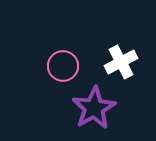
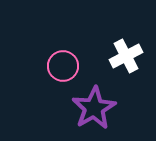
white cross: moved 5 px right, 6 px up
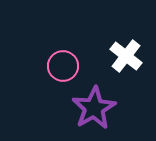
white cross: rotated 24 degrees counterclockwise
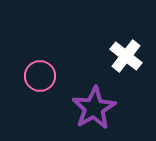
pink circle: moved 23 px left, 10 px down
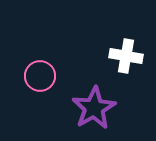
white cross: rotated 28 degrees counterclockwise
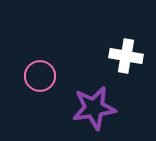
purple star: rotated 21 degrees clockwise
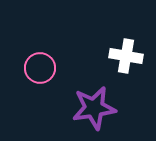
pink circle: moved 8 px up
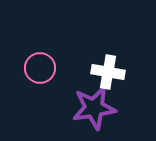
white cross: moved 18 px left, 16 px down
